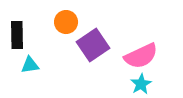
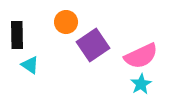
cyan triangle: rotated 42 degrees clockwise
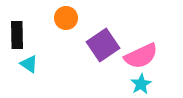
orange circle: moved 4 px up
purple square: moved 10 px right
cyan triangle: moved 1 px left, 1 px up
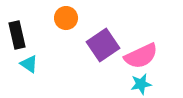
black rectangle: rotated 12 degrees counterclockwise
cyan star: rotated 20 degrees clockwise
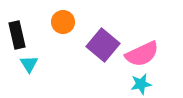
orange circle: moved 3 px left, 4 px down
purple square: rotated 16 degrees counterclockwise
pink semicircle: moved 1 px right, 2 px up
cyan triangle: rotated 24 degrees clockwise
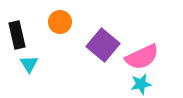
orange circle: moved 3 px left
pink semicircle: moved 3 px down
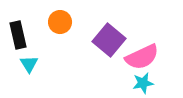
black rectangle: moved 1 px right
purple square: moved 6 px right, 5 px up
cyan star: moved 2 px right, 1 px up
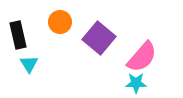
purple square: moved 10 px left, 2 px up
pink semicircle: rotated 24 degrees counterclockwise
cyan star: moved 7 px left; rotated 10 degrees clockwise
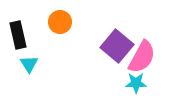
purple square: moved 18 px right, 8 px down
pink semicircle: rotated 12 degrees counterclockwise
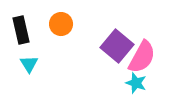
orange circle: moved 1 px right, 2 px down
black rectangle: moved 3 px right, 5 px up
cyan star: rotated 20 degrees clockwise
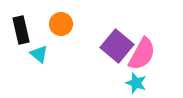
pink semicircle: moved 3 px up
cyan triangle: moved 10 px right, 10 px up; rotated 18 degrees counterclockwise
